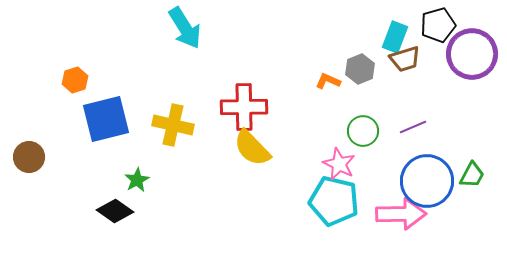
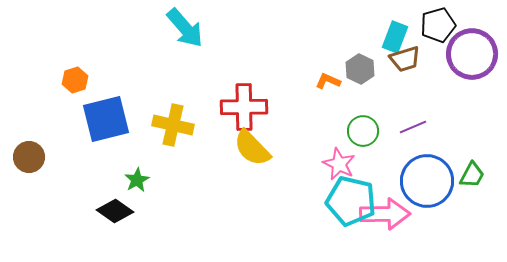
cyan arrow: rotated 9 degrees counterclockwise
gray hexagon: rotated 12 degrees counterclockwise
cyan pentagon: moved 17 px right
pink arrow: moved 16 px left
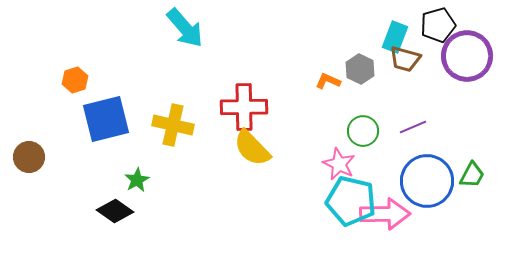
purple circle: moved 5 px left, 2 px down
brown trapezoid: rotated 32 degrees clockwise
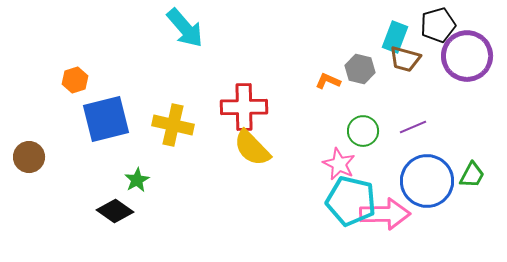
gray hexagon: rotated 12 degrees counterclockwise
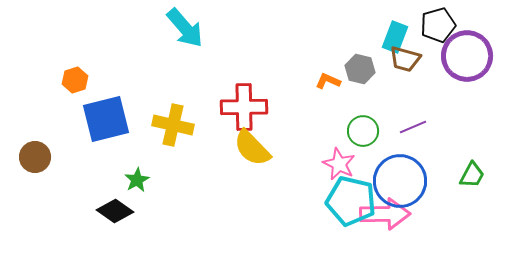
brown circle: moved 6 px right
blue circle: moved 27 px left
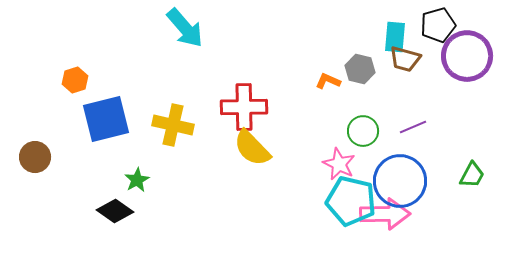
cyan rectangle: rotated 16 degrees counterclockwise
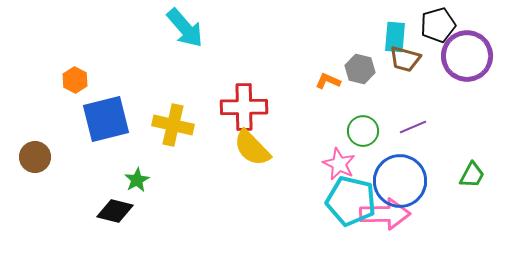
orange hexagon: rotated 15 degrees counterclockwise
black diamond: rotated 21 degrees counterclockwise
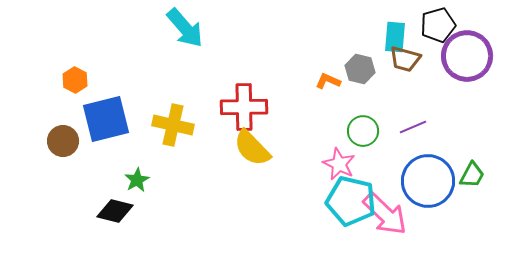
brown circle: moved 28 px right, 16 px up
blue circle: moved 28 px right
pink arrow: rotated 45 degrees clockwise
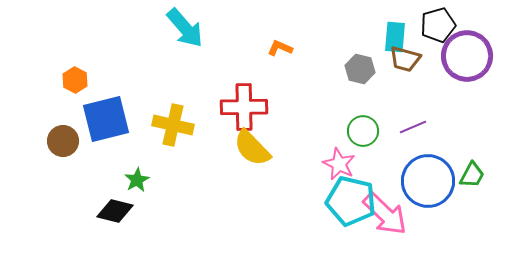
orange L-shape: moved 48 px left, 33 px up
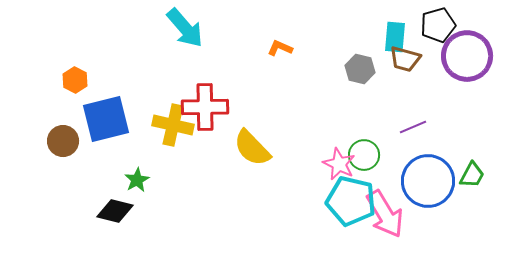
red cross: moved 39 px left
green circle: moved 1 px right, 24 px down
pink arrow: rotated 15 degrees clockwise
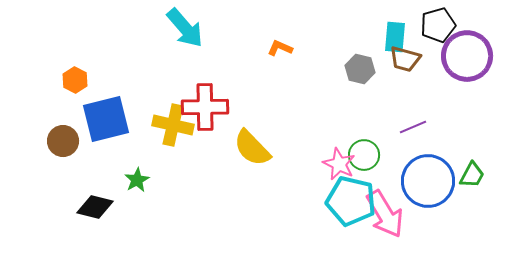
black diamond: moved 20 px left, 4 px up
